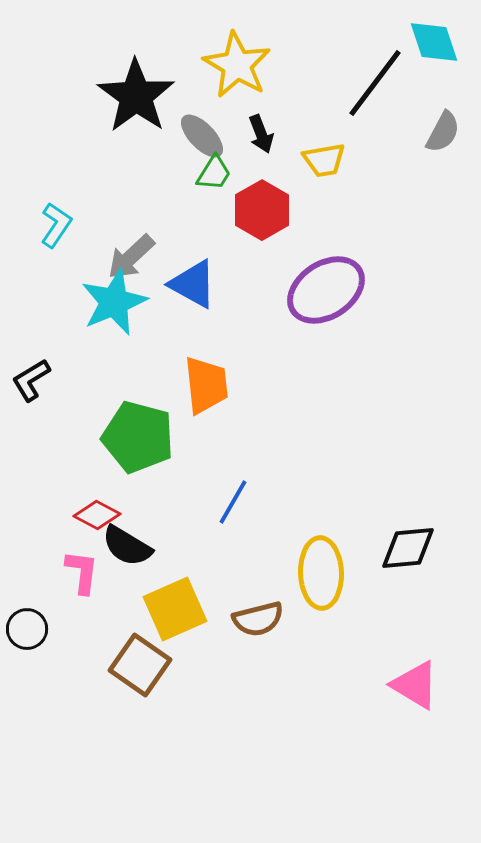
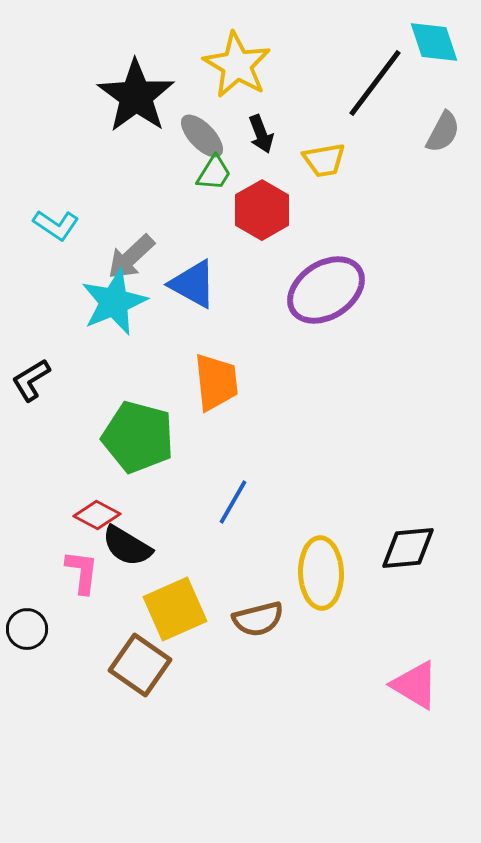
cyan L-shape: rotated 90 degrees clockwise
orange trapezoid: moved 10 px right, 3 px up
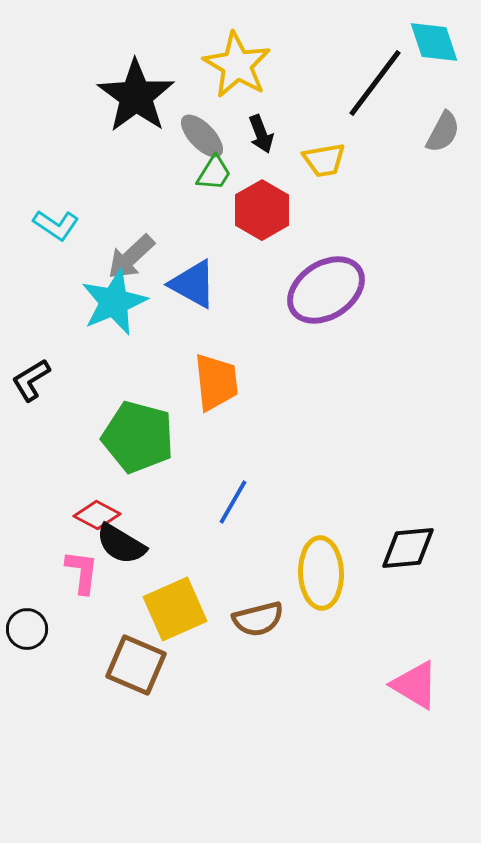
black semicircle: moved 6 px left, 2 px up
brown square: moved 4 px left; rotated 12 degrees counterclockwise
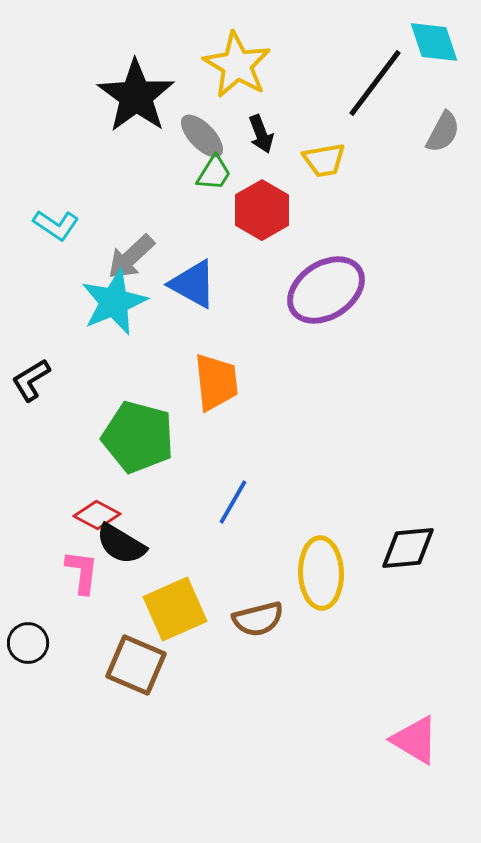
black circle: moved 1 px right, 14 px down
pink triangle: moved 55 px down
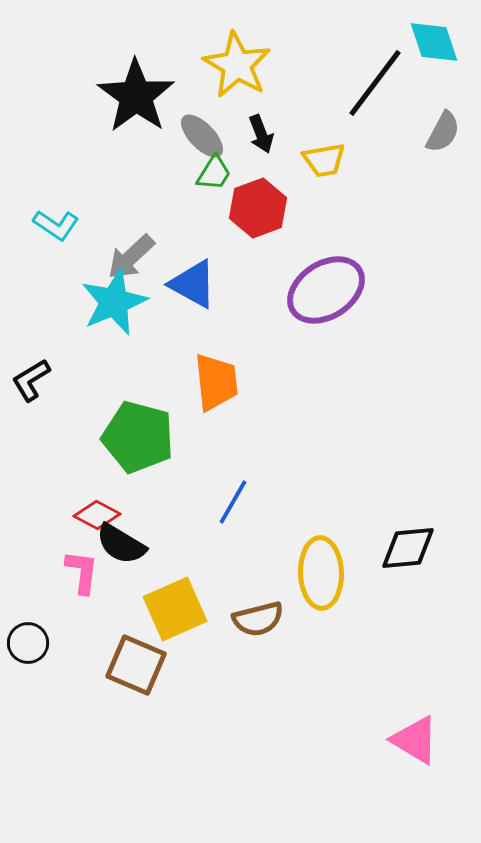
red hexagon: moved 4 px left, 2 px up; rotated 10 degrees clockwise
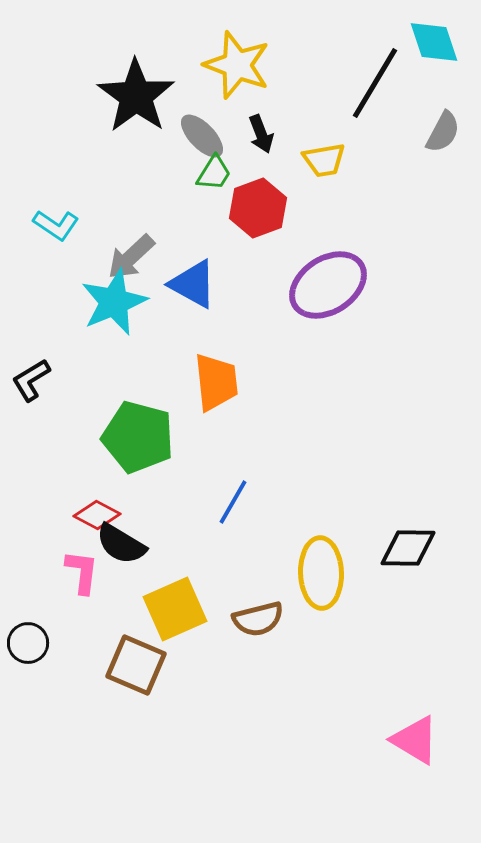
yellow star: rotated 10 degrees counterclockwise
black line: rotated 6 degrees counterclockwise
purple ellipse: moved 2 px right, 5 px up
black diamond: rotated 6 degrees clockwise
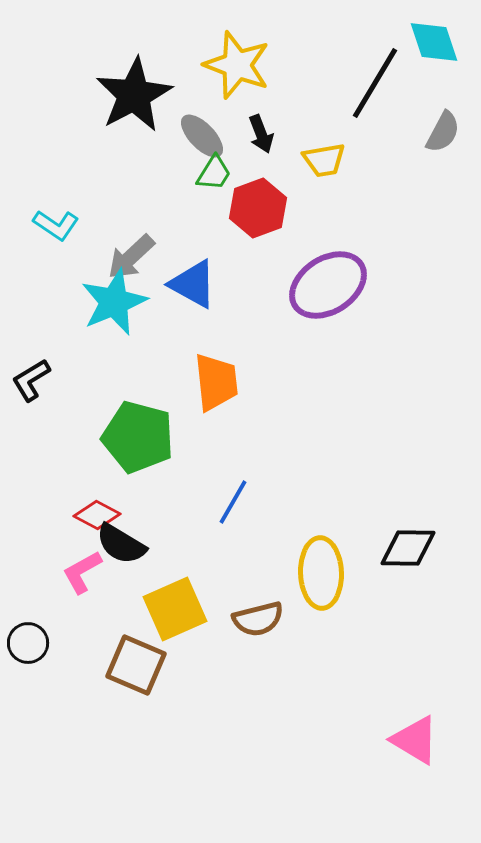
black star: moved 2 px left, 1 px up; rotated 8 degrees clockwise
pink L-shape: rotated 126 degrees counterclockwise
